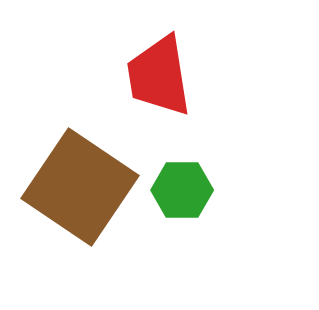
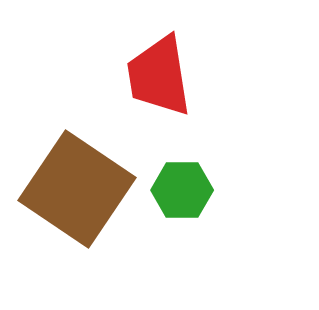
brown square: moved 3 px left, 2 px down
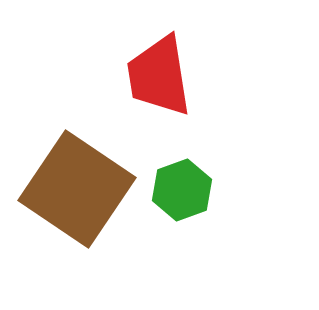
green hexagon: rotated 20 degrees counterclockwise
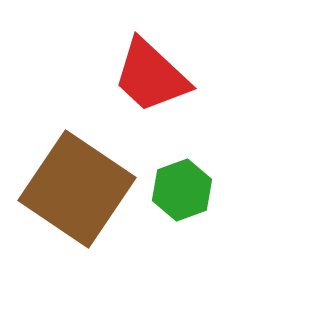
red trapezoid: moved 8 px left; rotated 38 degrees counterclockwise
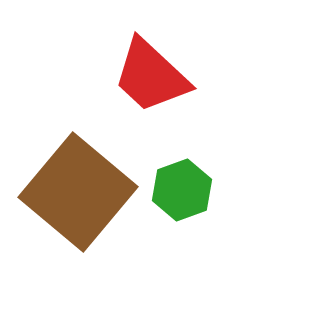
brown square: moved 1 px right, 3 px down; rotated 6 degrees clockwise
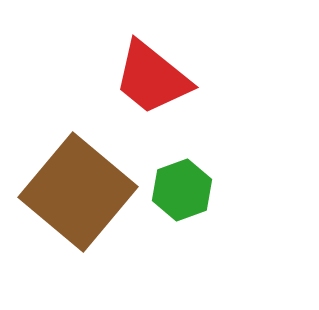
red trapezoid: moved 1 px right, 2 px down; rotated 4 degrees counterclockwise
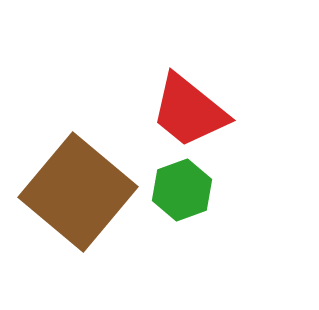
red trapezoid: moved 37 px right, 33 px down
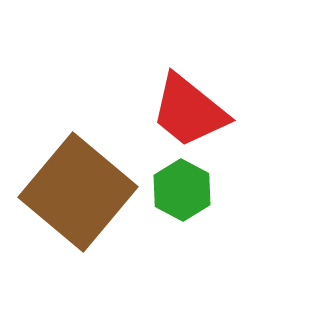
green hexagon: rotated 12 degrees counterclockwise
